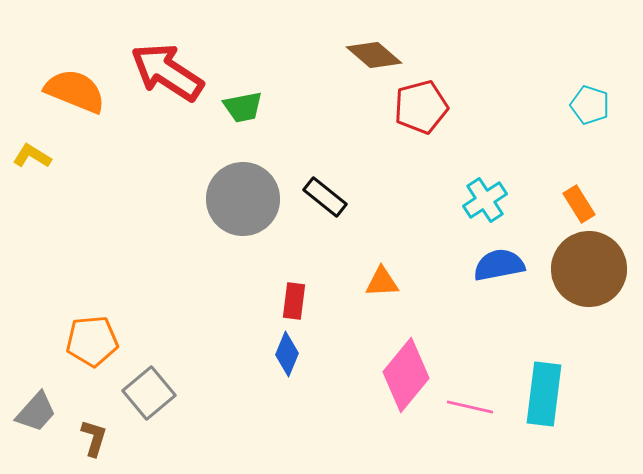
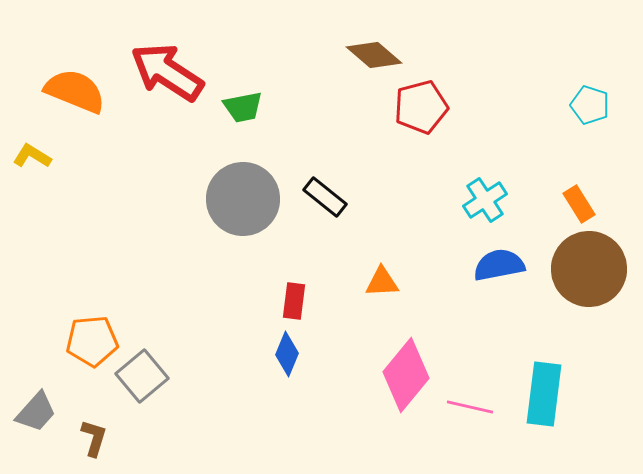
gray square: moved 7 px left, 17 px up
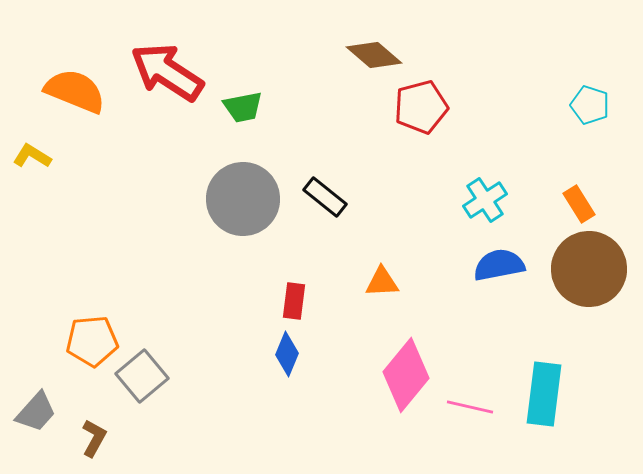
brown L-shape: rotated 12 degrees clockwise
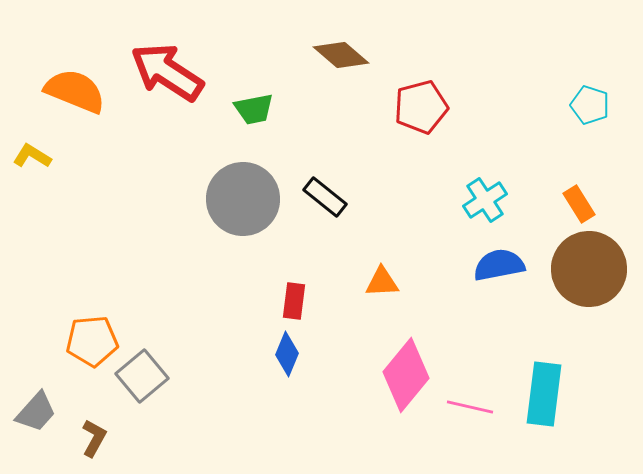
brown diamond: moved 33 px left
green trapezoid: moved 11 px right, 2 px down
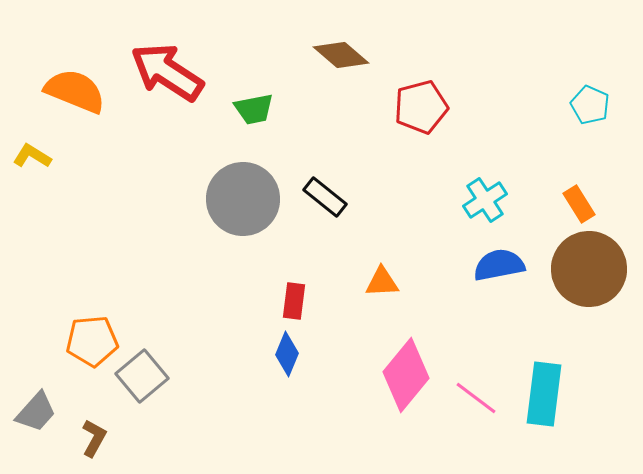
cyan pentagon: rotated 6 degrees clockwise
pink line: moved 6 px right, 9 px up; rotated 24 degrees clockwise
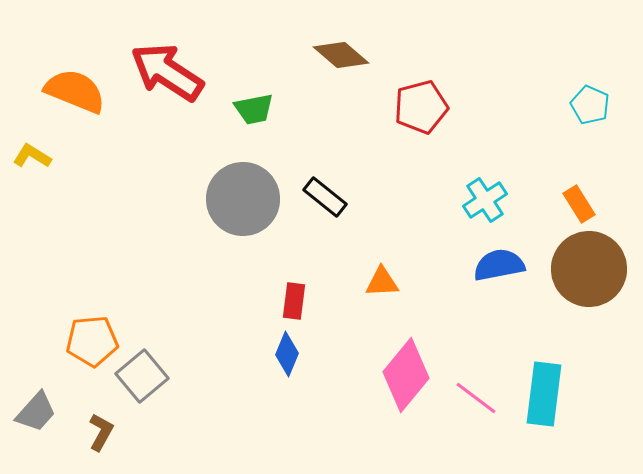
brown L-shape: moved 7 px right, 6 px up
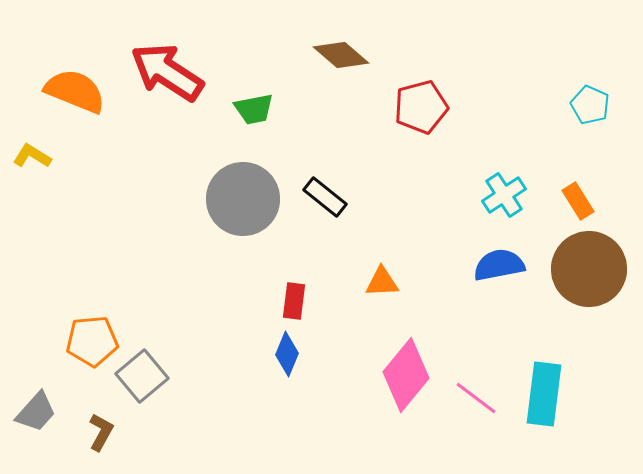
cyan cross: moved 19 px right, 5 px up
orange rectangle: moved 1 px left, 3 px up
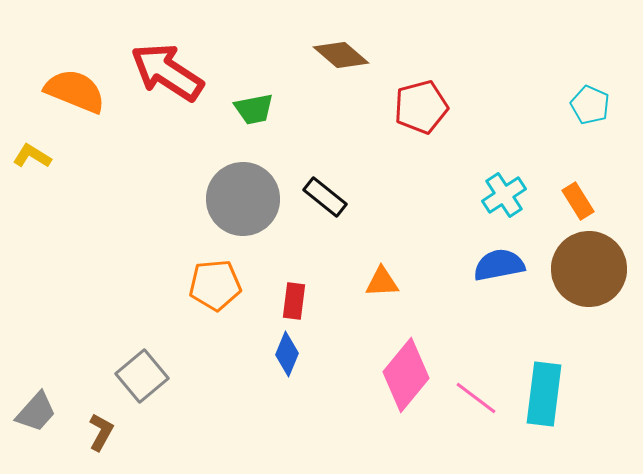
orange pentagon: moved 123 px right, 56 px up
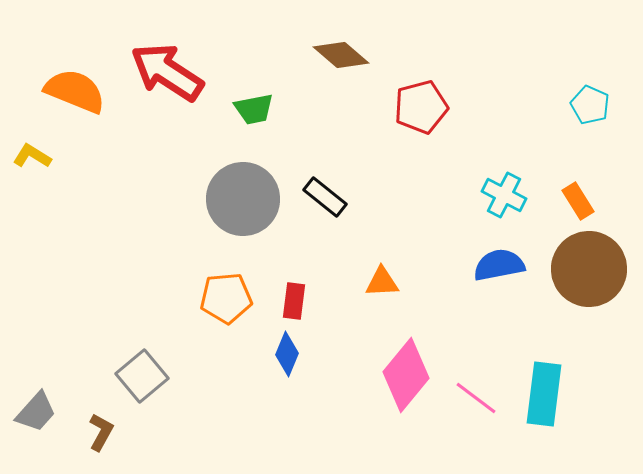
cyan cross: rotated 30 degrees counterclockwise
orange pentagon: moved 11 px right, 13 px down
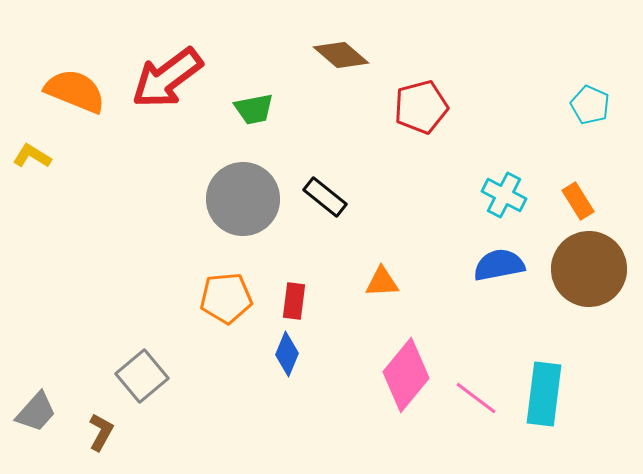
red arrow: moved 6 px down; rotated 70 degrees counterclockwise
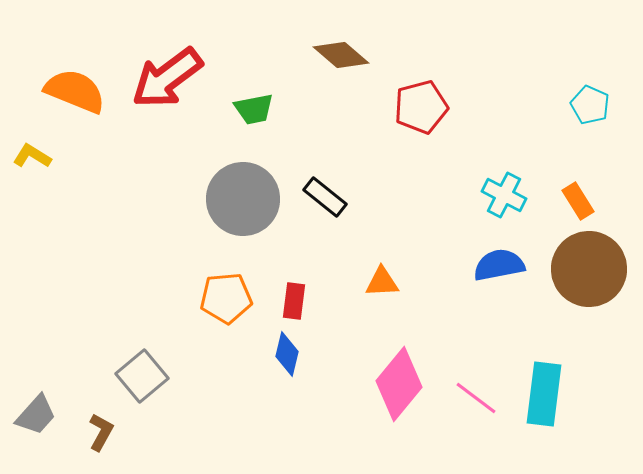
blue diamond: rotated 9 degrees counterclockwise
pink diamond: moved 7 px left, 9 px down
gray trapezoid: moved 3 px down
